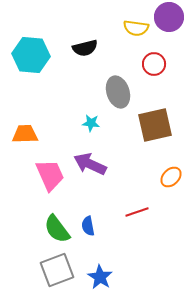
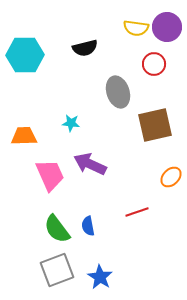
purple circle: moved 2 px left, 10 px down
cyan hexagon: moved 6 px left; rotated 6 degrees counterclockwise
cyan star: moved 20 px left
orange trapezoid: moved 1 px left, 2 px down
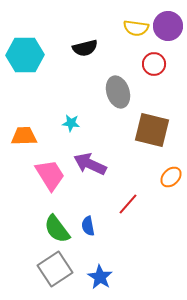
purple circle: moved 1 px right, 1 px up
brown square: moved 3 px left, 5 px down; rotated 27 degrees clockwise
pink trapezoid: rotated 8 degrees counterclockwise
red line: moved 9 px left, 8 px up; rotated 30 degrees counterclockwise
gray square: moved 2 px left, 1 px up; rotated 12 degrees counterclockwise
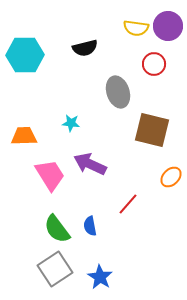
blue semicircle: moved 2 px right
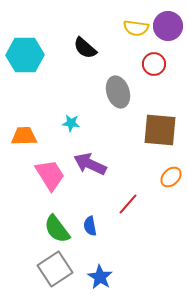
black semicircle: rotated 55 degrees clockwise
brown square: moved 8 px right; rotated 9 degrees counterclockwise
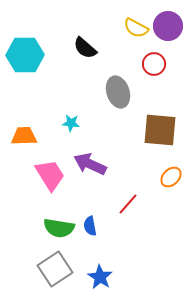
yellow semicircle: rotated 20 degrees clockwise
green semicircle: moved 2 px right, 1 px up; rotated 44 degrees counterclockwise
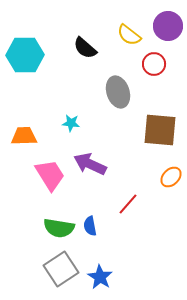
yellow semicircle: moved 7 px left, 7 px down; rotated 10 degrees clockwise
gray square: moved 6 px right
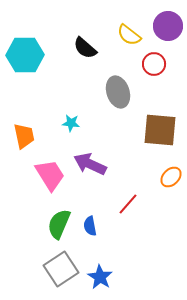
orange trapezoid: rotated 80 degrees clockwise
green semicircle: moved 4 px up; rotated 104 degrees clockwise
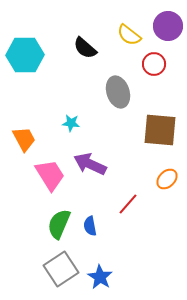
orange trapezoid: moved 3 px down; rotated 16 degrees counterclockwise
orange ellipse: moved 4 px left, 2 px down
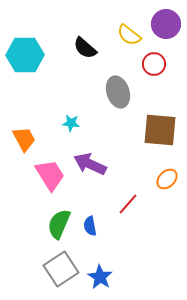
purple circle: moved 2 px left, 2 px up
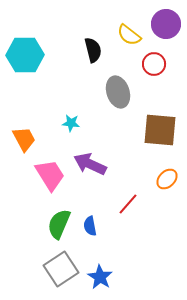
black semicircle: moved 8 px right, 2 px down; rotated 145 degrees counterclockwise
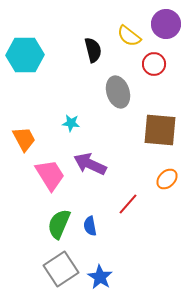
yellow semicircle: moved 1 px down
